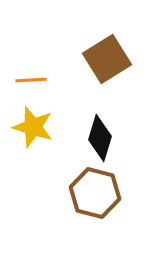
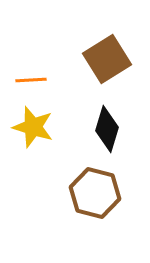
black diamond: moved 7 px right, 9 px up
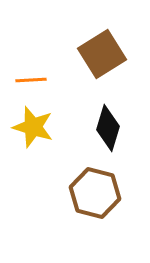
brown square: moved 5 px left, 5 px up
black diamond: moved 1 px right, 1 px up
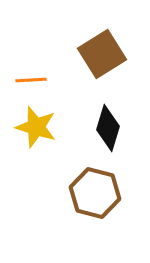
yellow star: moved 3 px right
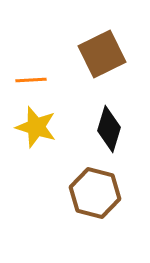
brown square: rotated 6 degrees clockwise
black diamond: moved 1 px right, 1 px down
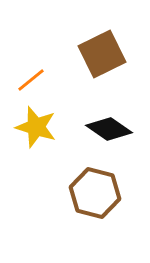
orange line: rotated 36 degrees counterclockwise
black diamond: rotated 72 degrees counterclockwise
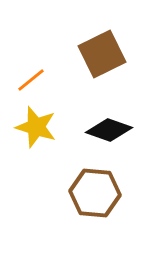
black diamond: moved 1 px down; rotated 15 degrees counterclockwise
brown hexagon: rotated 9 degrees counterclockwise
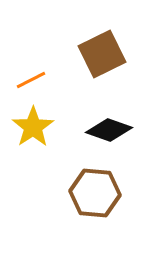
orange line: rotated 12 degrees clockwise
yellow star: moved 3 px left; rotated 21 degrees clockwise
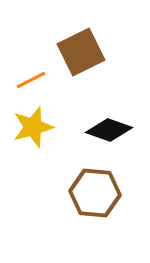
brown square: moved 21 px left, 2 px up
yellow star: rotated 18 degrees clockwise
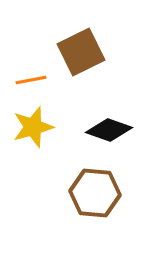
orange line: rotated 16 degrees clockwise
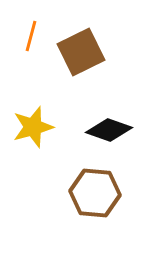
orange line: moved 44 px up; rotated 64 degrees counterclockwise
